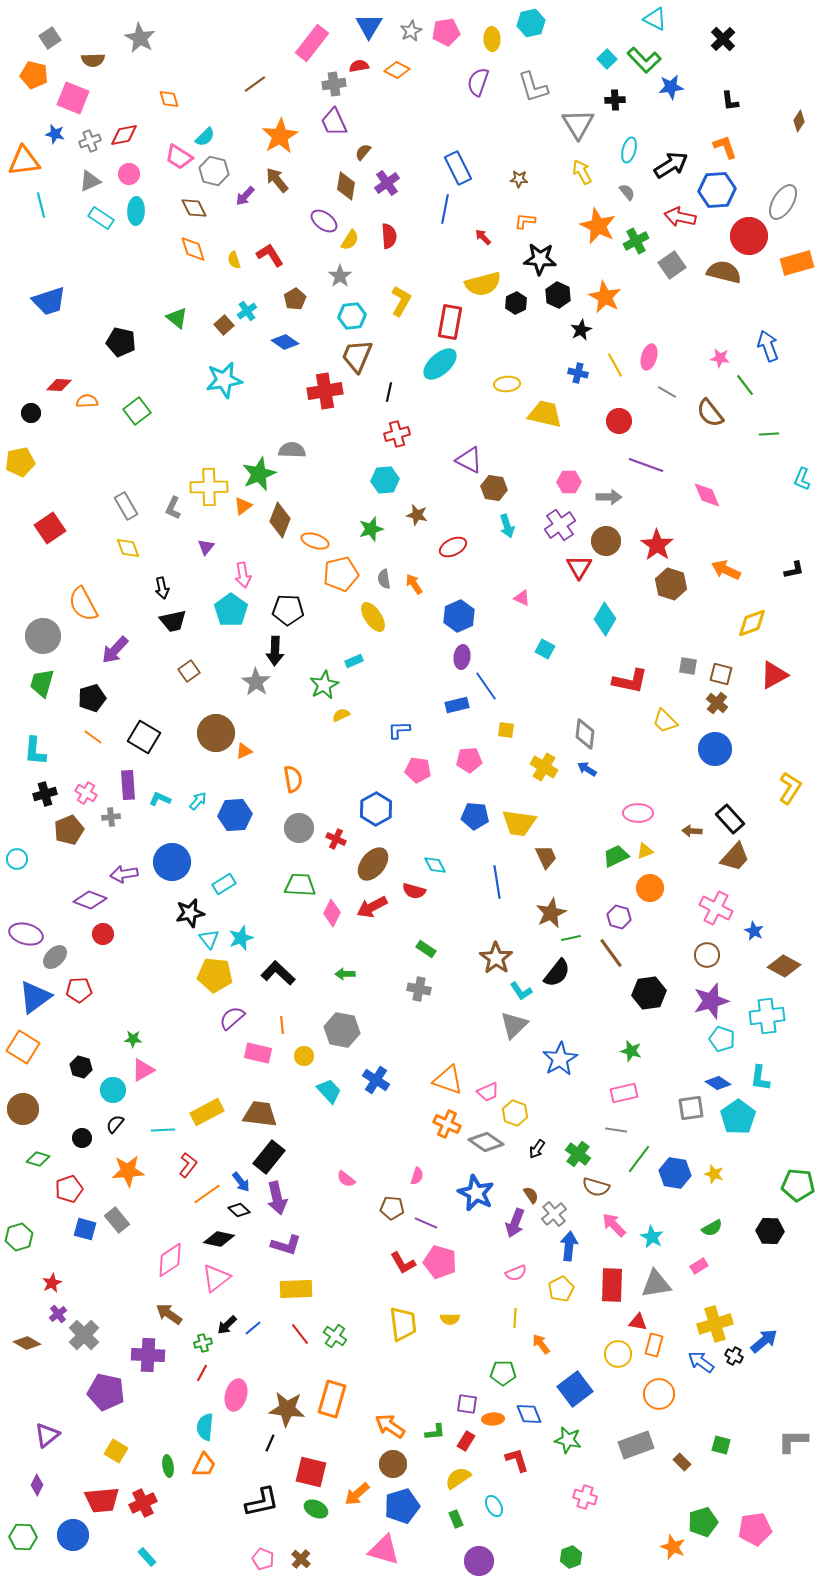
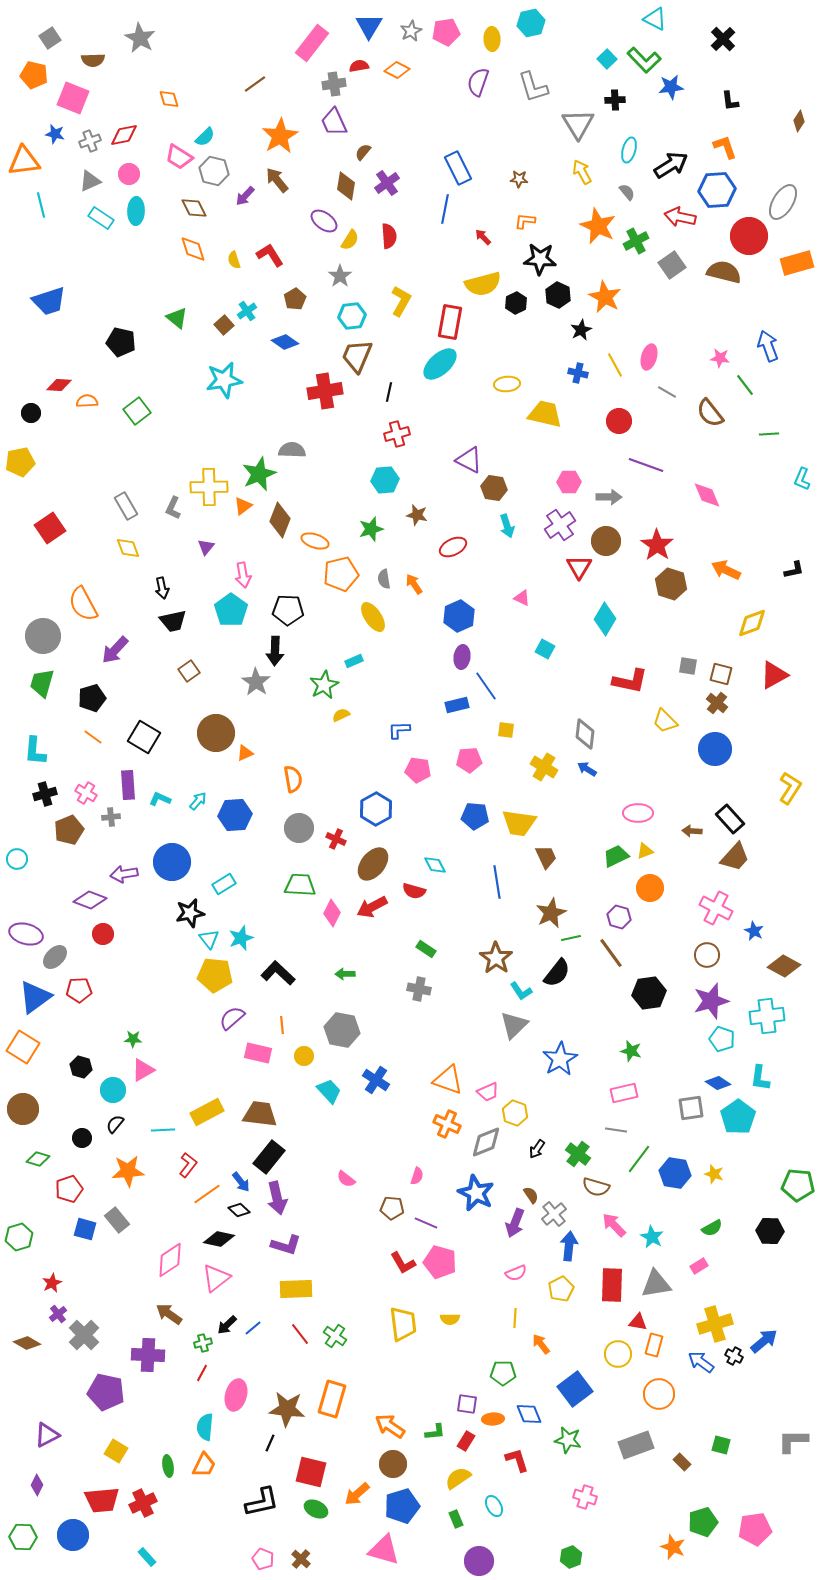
orange triangle at (244, 751): moved 1 px right, 2 px down
gray diamond at (486, 1142): rotated 56 degrees counterclockwise
purple triangle at (47, 1435): rotated 12 degrees clockwise
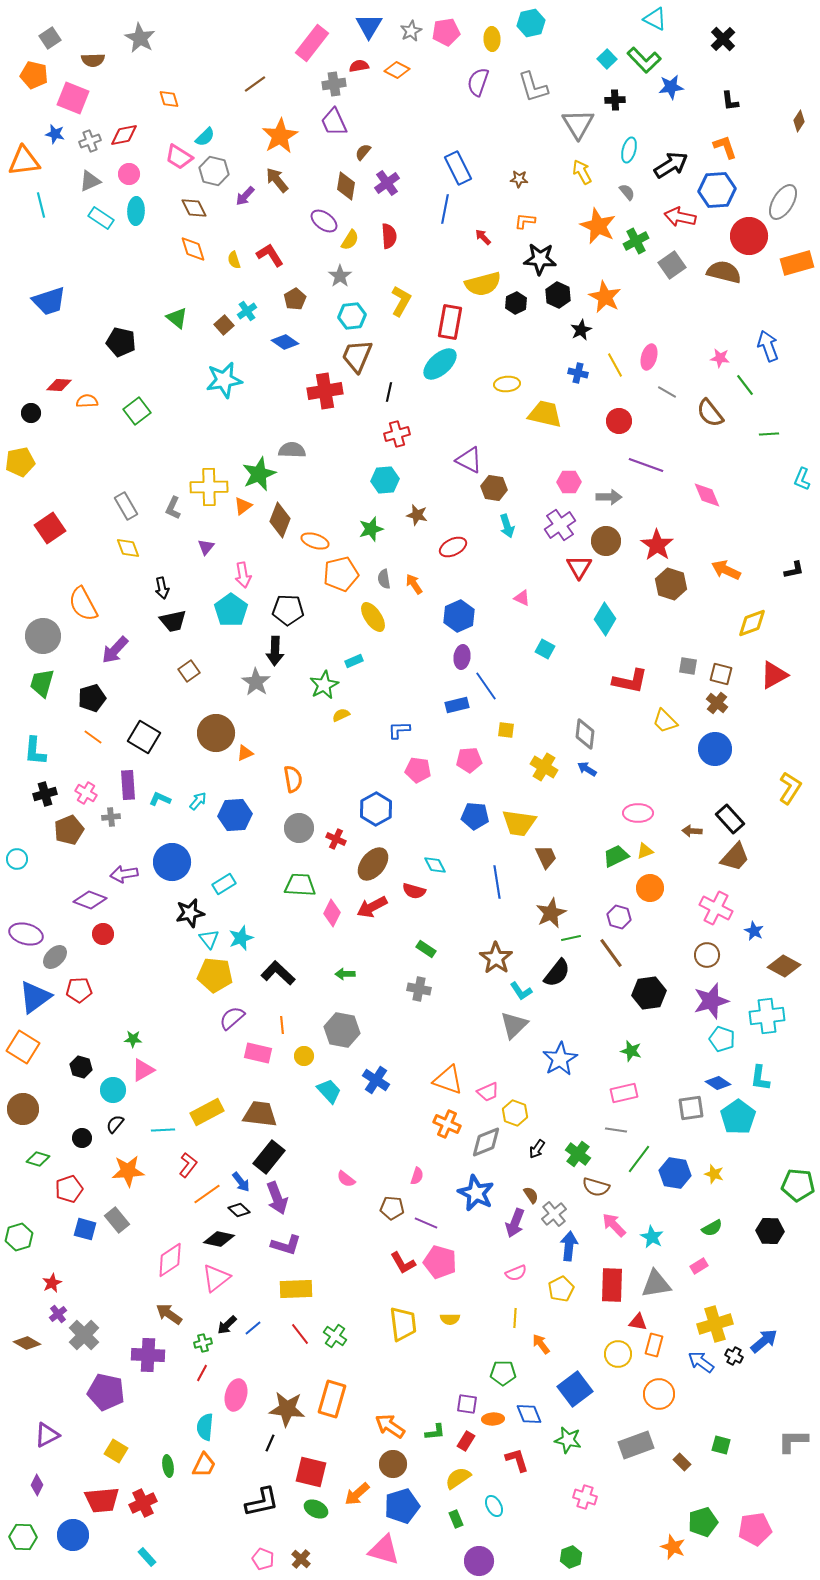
purple arrow at (277, 1198): rotated 8 degrees counterclockwise
